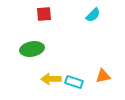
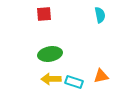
cyan semicircle: moved 7 px right; rotated 56 degrees counterclockwise
green ellipse: moved 18 px right, 5 px down
orange triangle: moved 2 px left
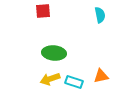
red square: moved 1 px left, 3 px up
green ellipse: moved 4 px right, 1 px up; rotated 15 degrees clockwise
yellow arrow: moved 1 px left; rotated 18 degrees counterclockwise
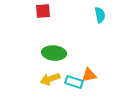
orange triangle: moved 12 px left, 1 px up
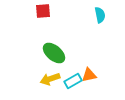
green ellipse: rotated 35 degrees clockwise
cyan rectangle: moved 1 px left, 1 px up; rotated 48 degrees counterclockwise
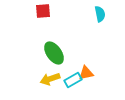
cyan semicircle: moved 1 px up
green ellipse: rotated 15 degrees clockwise
orange triangle: moved 3 px left, 2 px up
cyan rectangle: moved 1 px up
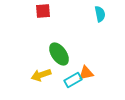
green ellipse: moved 5 px right, 1 px down
yellow arrow: moved 9 px left, 4 px up
